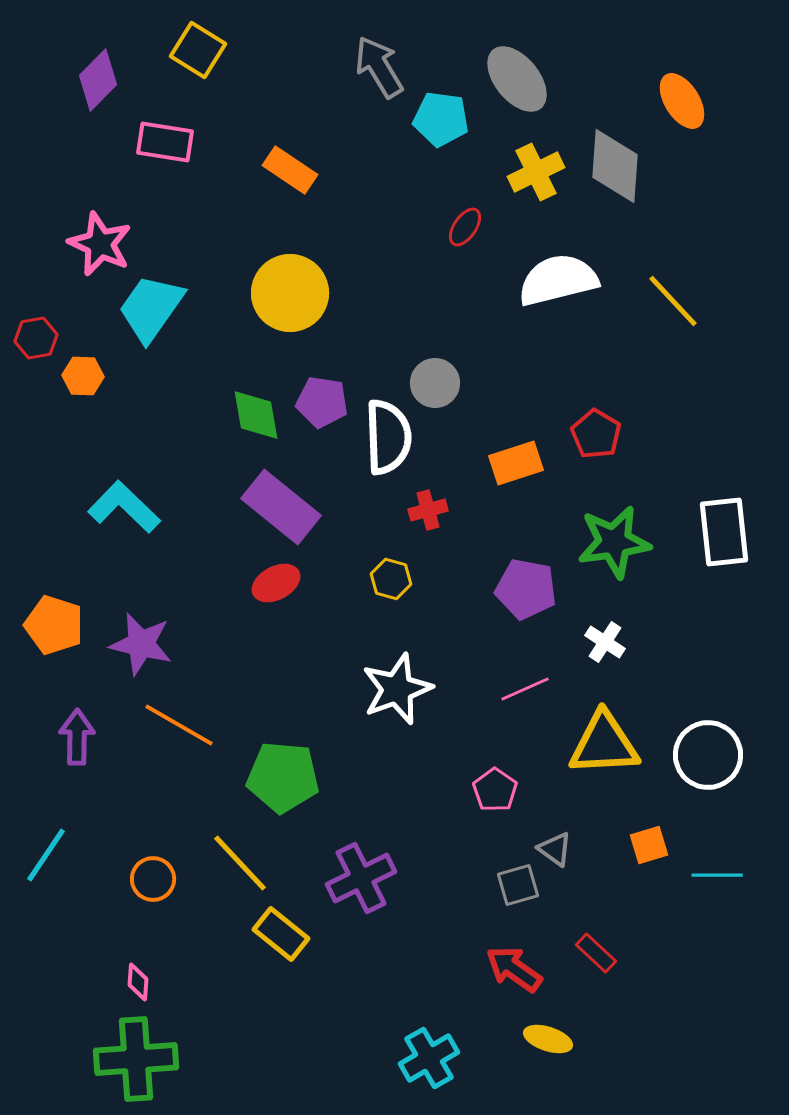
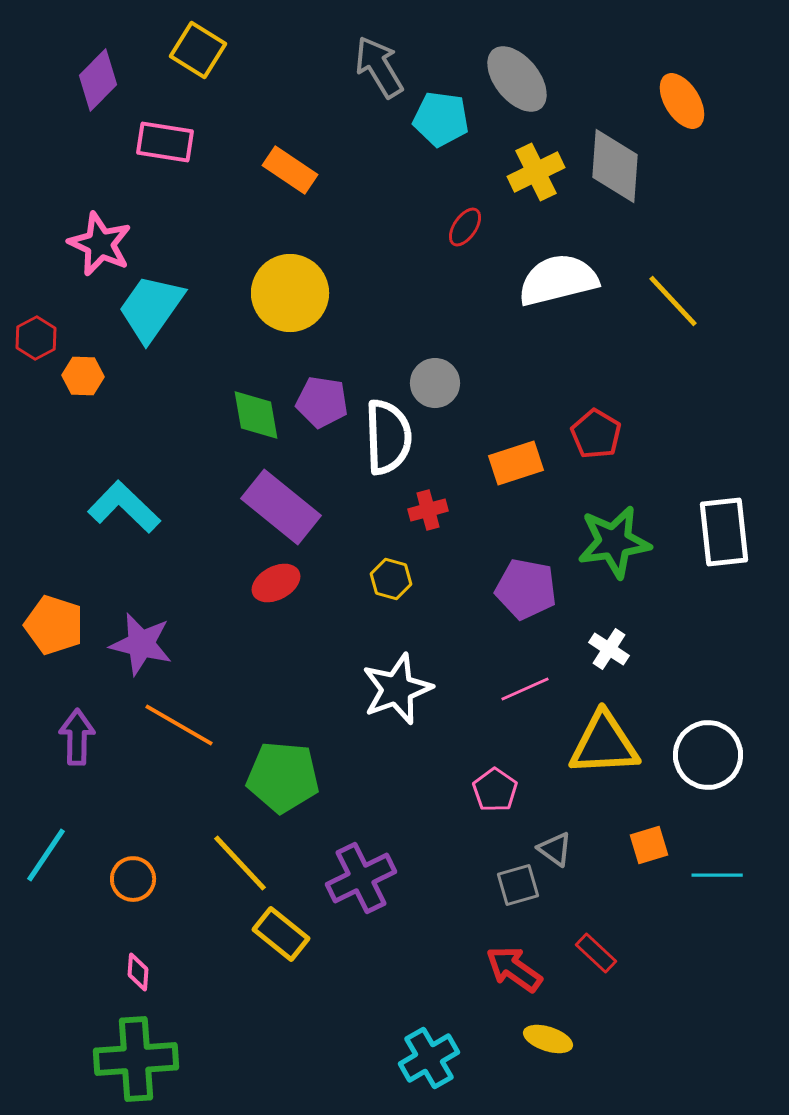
red hexagon at (36, 338): rotated 18 degrees counterclockwise
white cross at (605, 642): moved 4 px right, 7 px down
orange circle at (153, 879): moved 20 px left
pink diamond at (138, 982): moved 10 px up
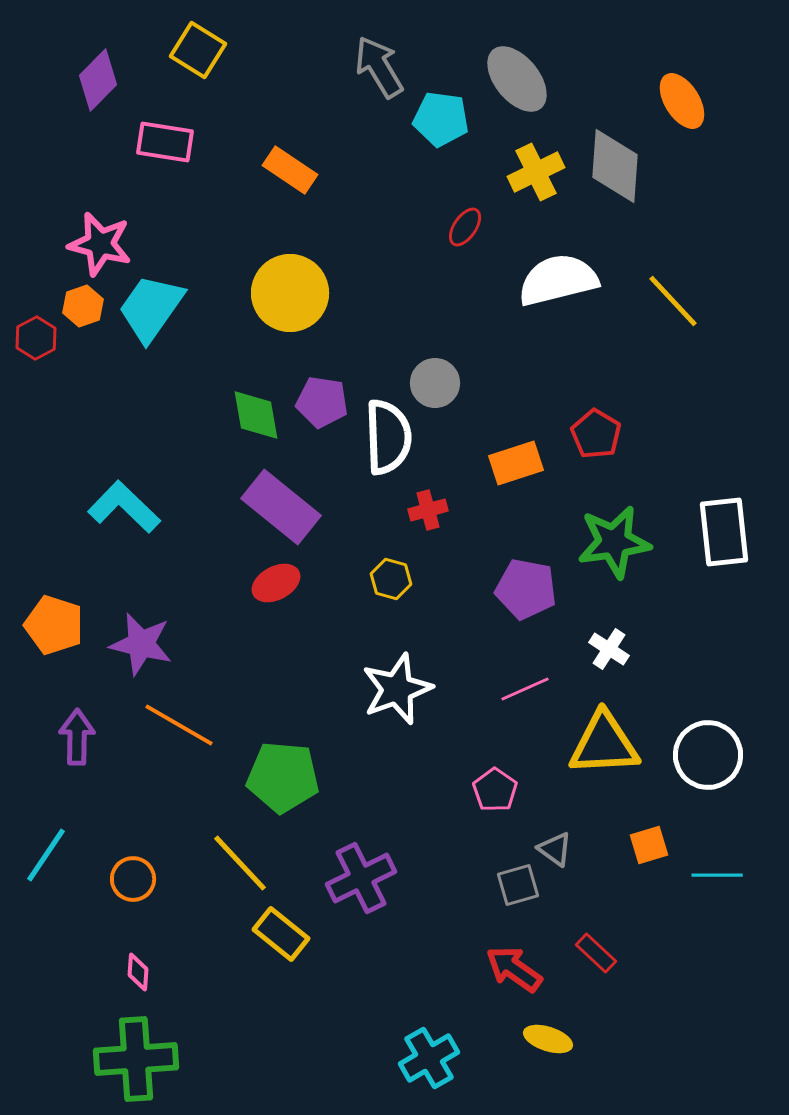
pink star at (100, 244): rotated 10 degrees counterclockwise
orange hexagon at (83, 376): moved 70 px up; rotated 21 degrees counterclockwise
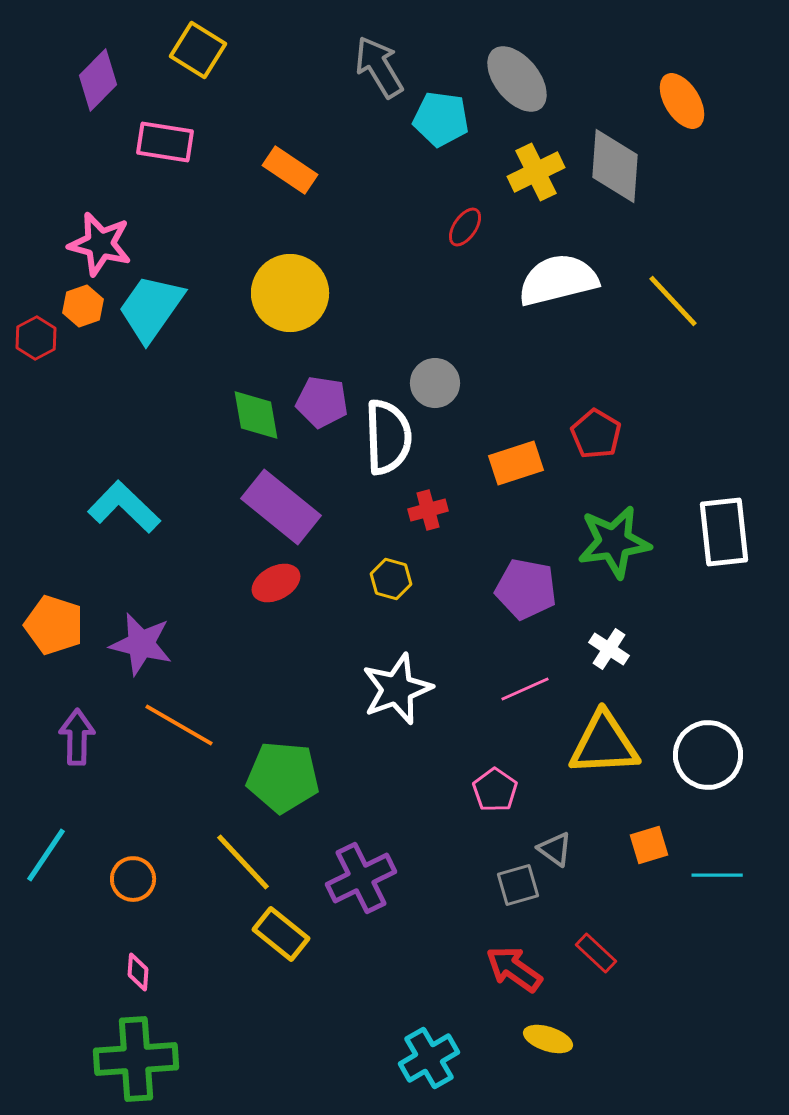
yellow line at (240, 863): moved 3 px right, 1 px up
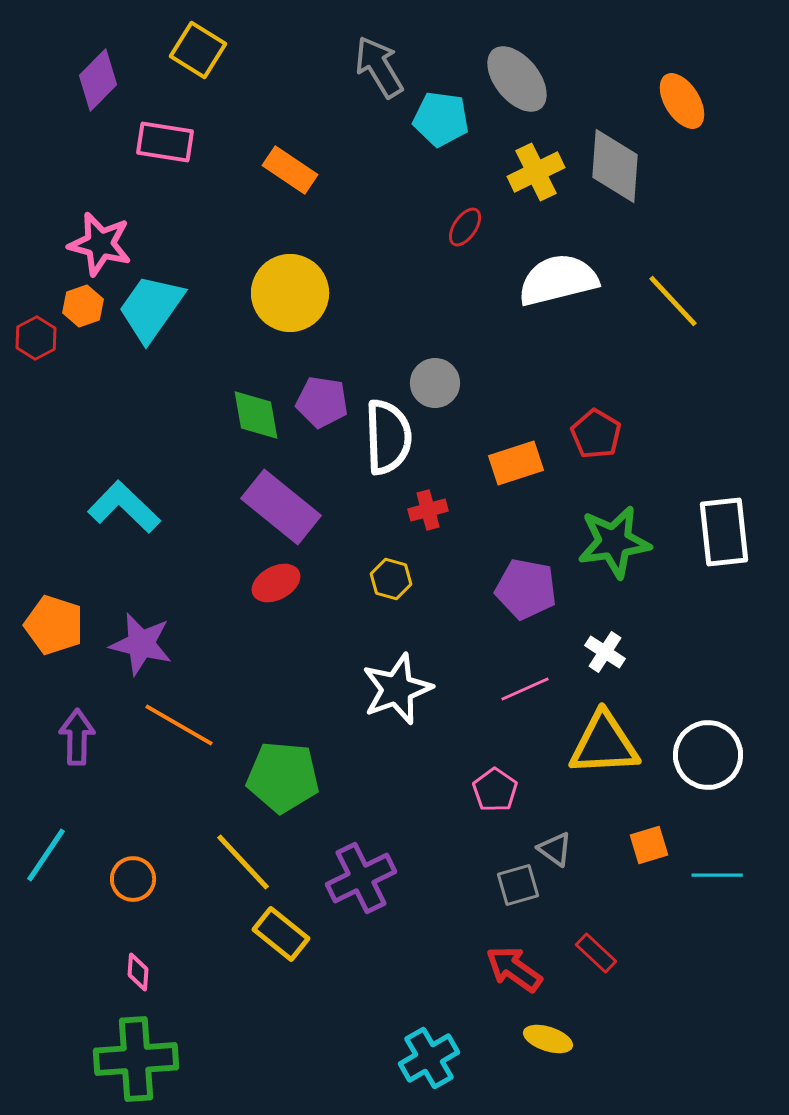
white cross at (609, 649): moved 4 px left, 3 px down
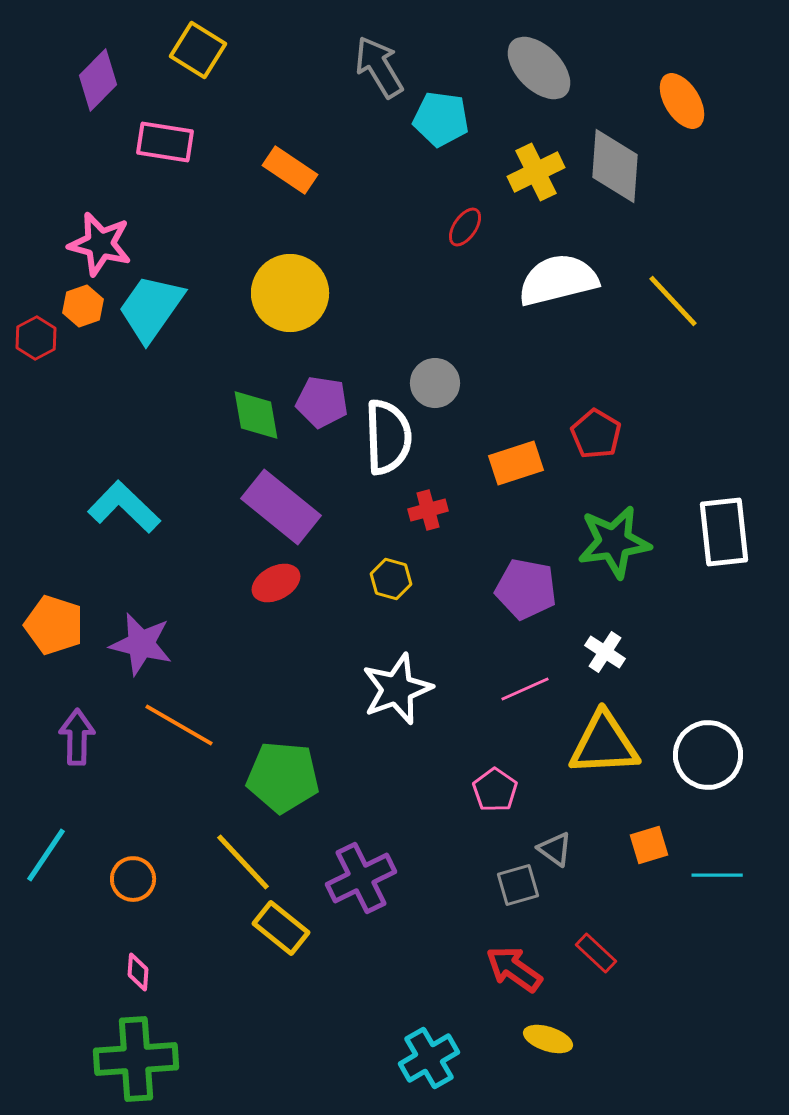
gray ellipse at (517, 79): moved 22 px right, 11 px up; rotated 6 degrees counterclockwise
yellow rectangle at (281, 934): moved 6 px up
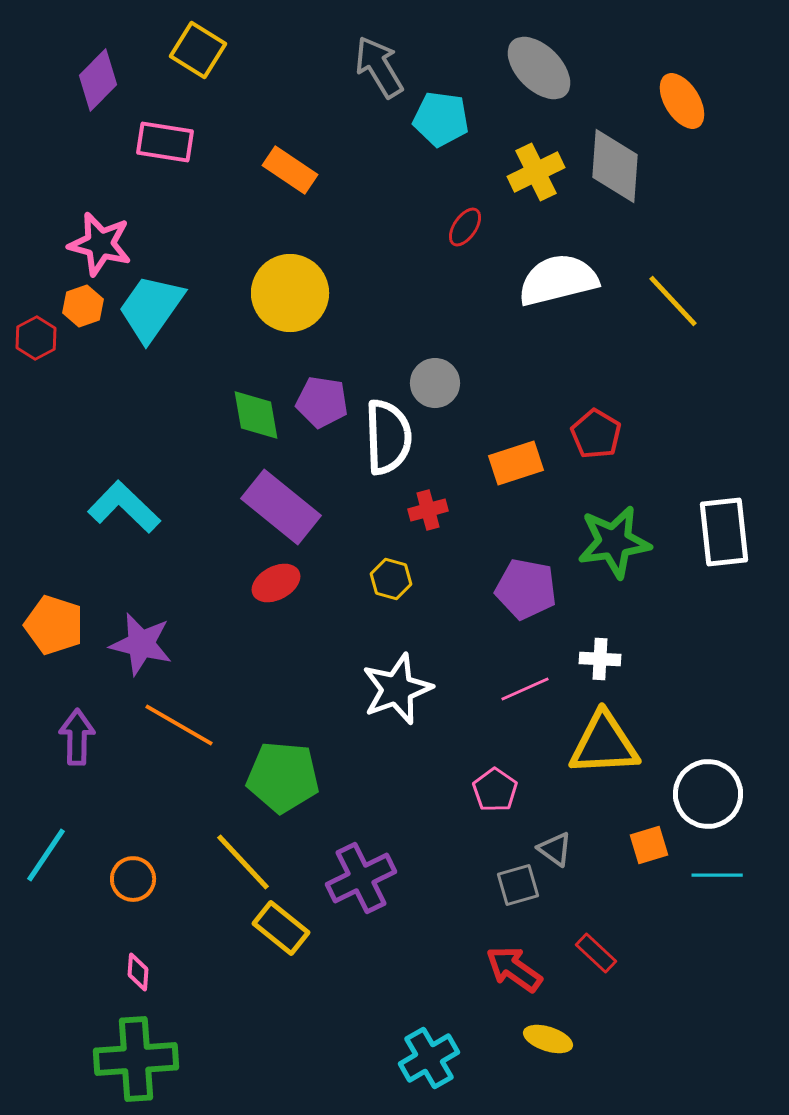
white cross at (605, 652): moved 5 px left, 7 px down; rotated 30 degrees counterclockwise
white circle at (708, 755): moved 39 px down
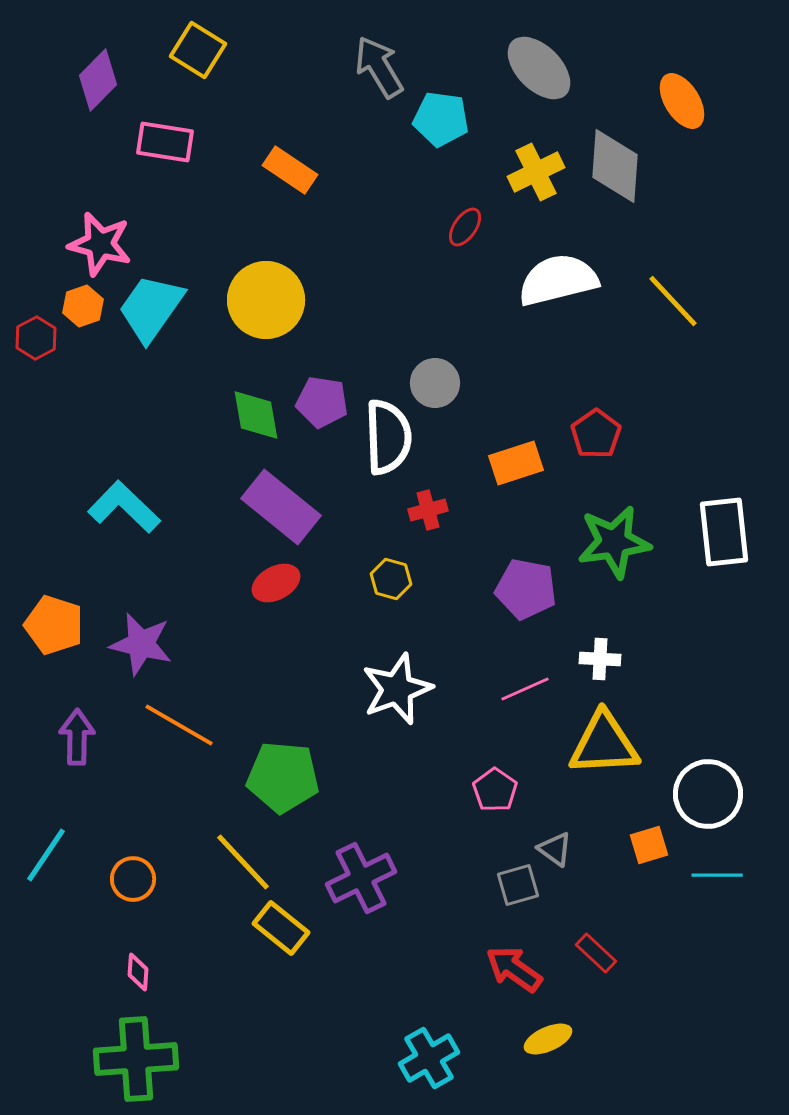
yellow circle at (290, 293): moved 24 px left, 7 px down
red pentagon at (596, 434): rotated 6 degrees clockwise
yellow ellipse at (548, 1039): rotated 42 degrees counterclockwise
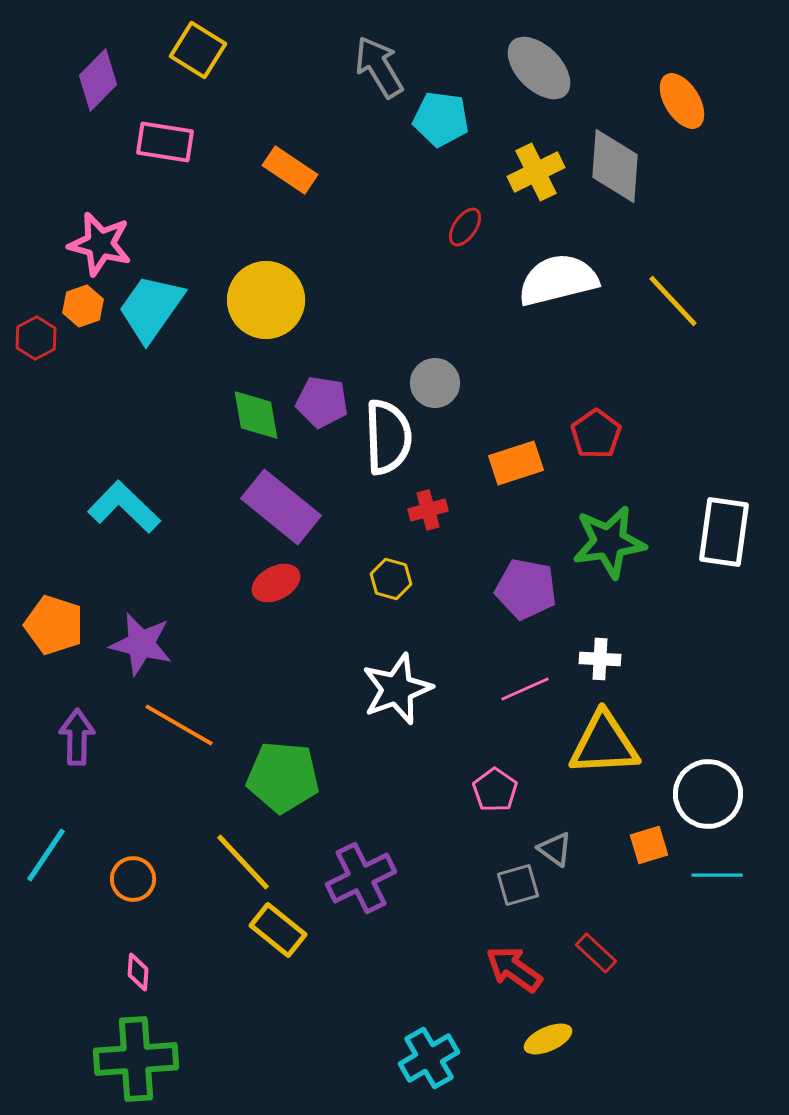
white rectangle at (724, 532): rotated 14 degrees clockwise
green star at (614, 542): moved 5 px left
yellow rectangle at (281, 928): moved 3 px left, 2 px down
